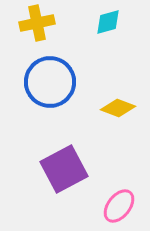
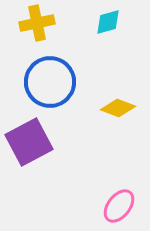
purple square: moved 35 px left, 27 px up
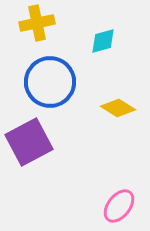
cyan diamond: moved 5 px left, 19 px down
yellow diamond: rotated 12 degrees clockwise
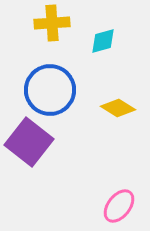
yellow cross: moved 15 px right; rotated 8 degrees clockwise
blue circle: moved 8 px down
purple square: rotated 24 degrees counterclockwise
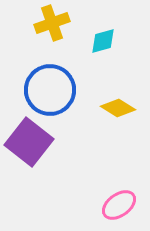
yellow cross: rotated 16 degrees counterclockwise
pink ellipse: moved 1 px up; rotated 16 degrees clockwise
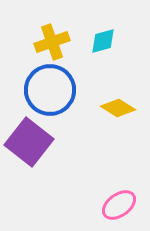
yellow cross: moved 19 px down
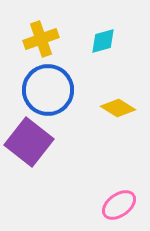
yellow cross: moved 11 px left, 3 px up
blue circle: moved 2 px left
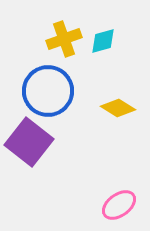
yellow cross: moved 23 px right
blue circle: moved 1 px down
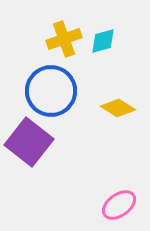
blue circle: moved 3 px right
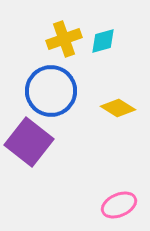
pink ellipse: rotated 12 degrees clockwise
